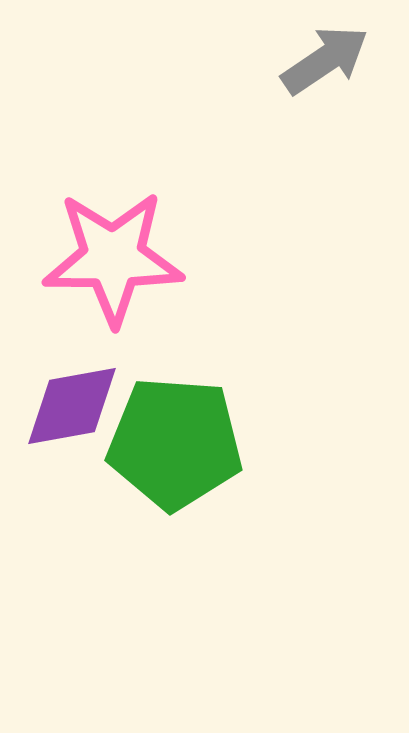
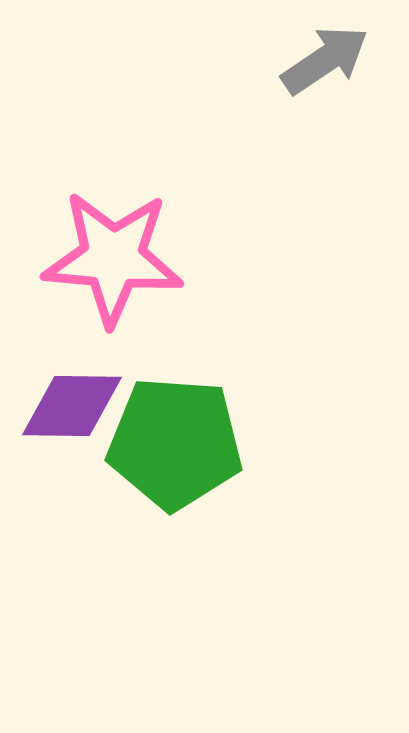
pink star: rotated 5 degrees clockwise
purple diamond: rotated 11 degrees clockwise
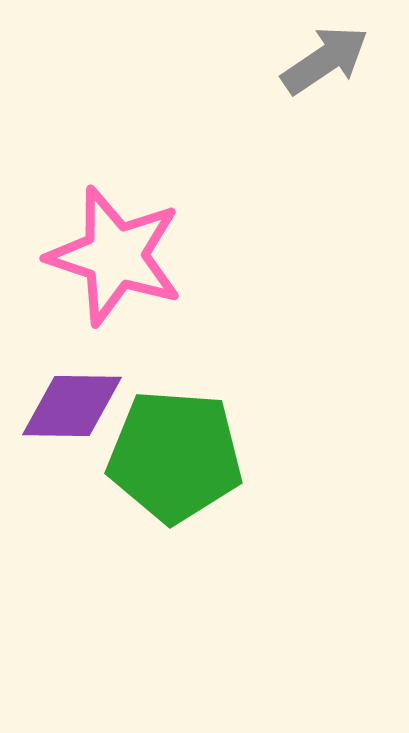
pink star: moved 2 px right, 2 px up; rotated 13 degrees clockwise
green pentagon: moved 13 px down
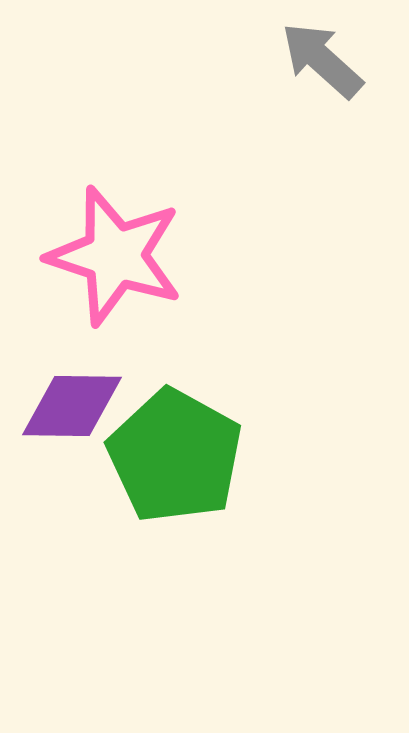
gray arrow: moved 3 px left; rotated 104 degrees counterclockwise
green pentagon: rotated 25 degrees clockwise
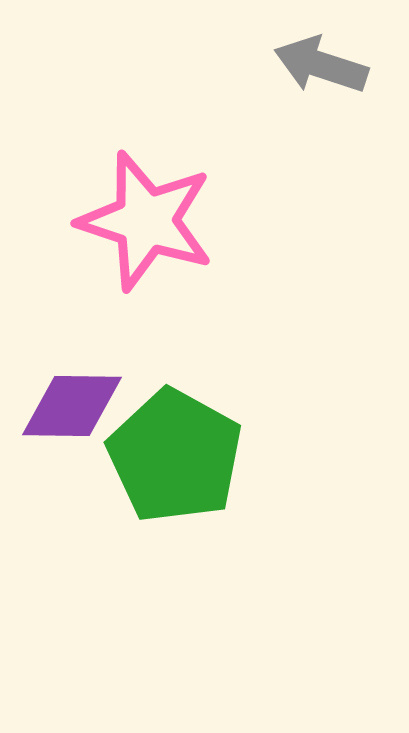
gray arrow: moved 1 px left, 5 px down; rotated 24 degrees counterclockwise
pink star: moved 31 px right, 35 px up
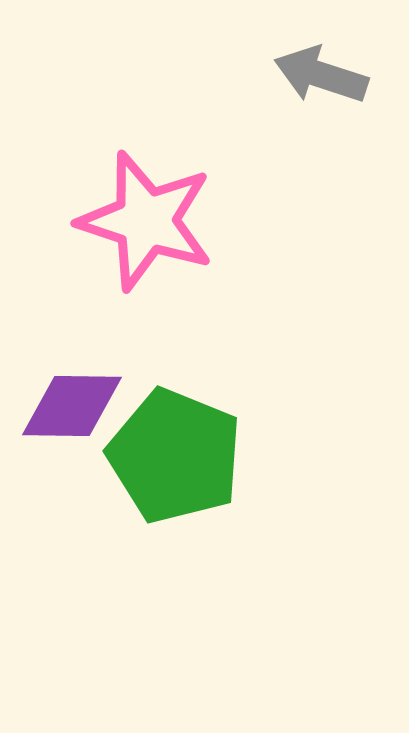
gray arrow: moved 10 px down
green pentagon: rotated 7 degrees counterclockwise
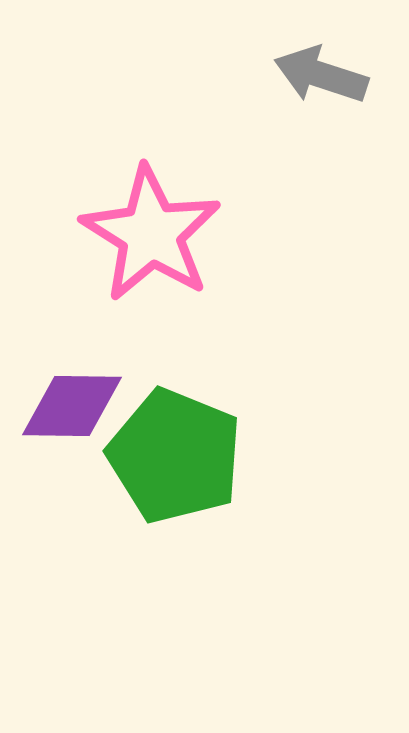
pink star: moved 5 px right, 13 px down; rotated 14 degrees clockwise
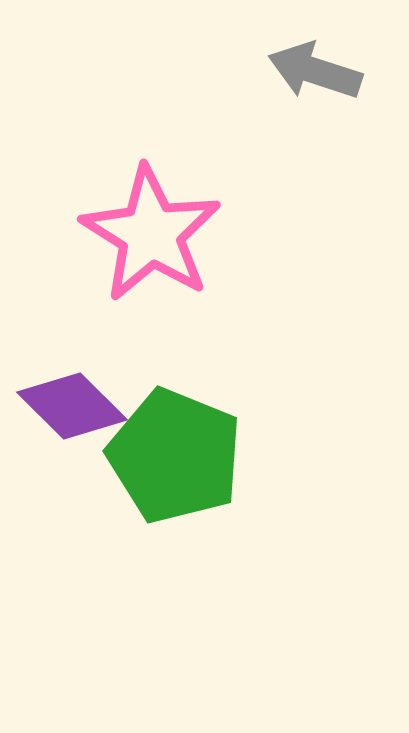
gray arrow: moved 6 px left, 4 px up
purple diamond: rotated 44 degrees clockwise
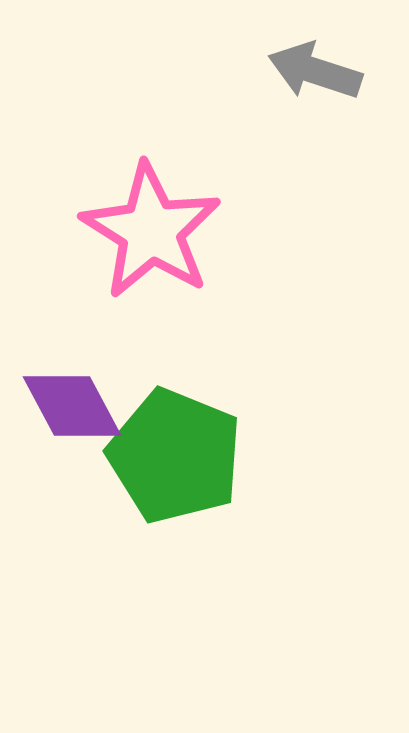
pink star: moved 3 px up
purple diamond: rotated 17 degrees clockwise
